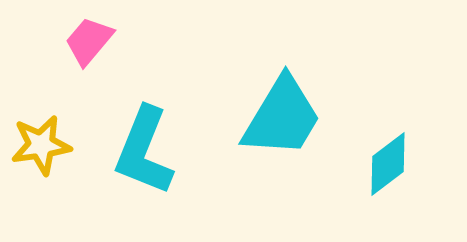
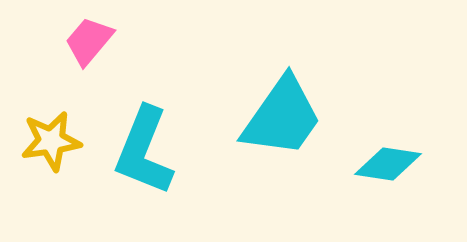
cyan trapezoid: rotated 4 degrees clockwise
yellow star: moved 10 px right, 4 px up
cyan diamond: rotated 46 degrees clockwise
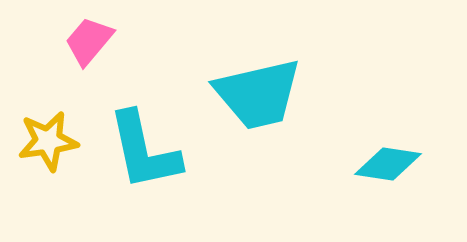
cyan trapezoid: moved 24 px left, 23 px up; rotated 42 degrees clockwise
yellow star: moved 3 px left
cyan L-shape: rotated 34 degrees counterclockwise
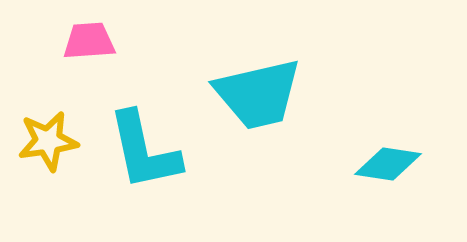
pink trapezoid: rotated 46 degrees clockwise
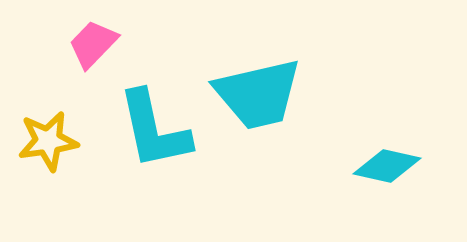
pink trapezoid: moved 4 px right, 3 px down; rotated 42 degrees counterclockwise
cyan L-shape: moved 10 px right, 21 px up
cyan diamond: moved 1 px left, 2 px down; rotated 4 degrees clockwise
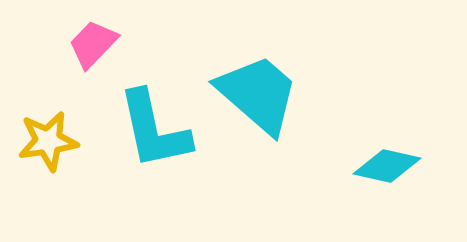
cyan trapezoid: rotated 126 degrees counterclockwise
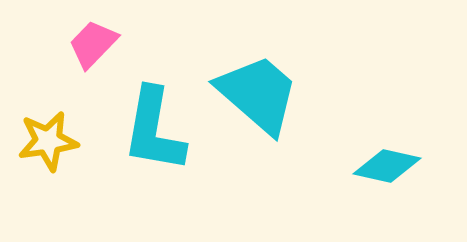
cyan L-shape: rotated 22 degrees clockwise
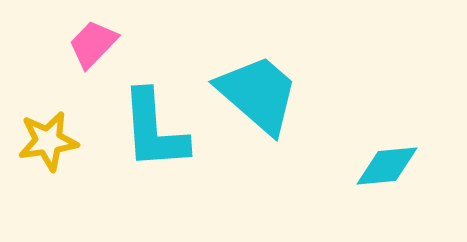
cyan L-shape: rotated 14 degrees counterclockwise
cyan diamond: rotated 18 degrees counterclockwise
